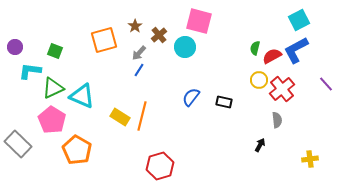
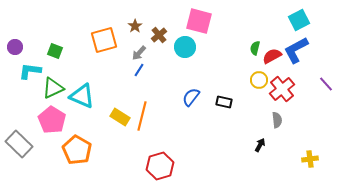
gray rectangle: moved 1 px right
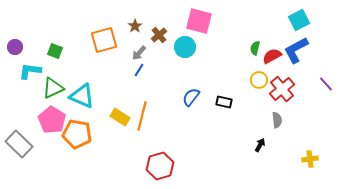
orange pentagon: moved 16 px up; rotated 20 degrees counterclockwise
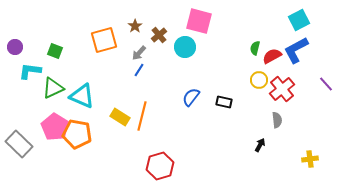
pink pentagon: moved 3 px right, 7 px down
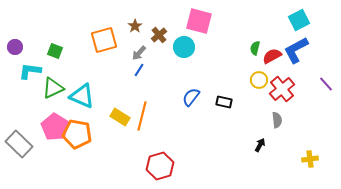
cyan circle: moved 1 px left
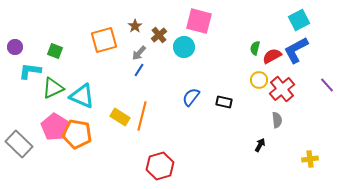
purple line: moved 1 px right, 1 px down
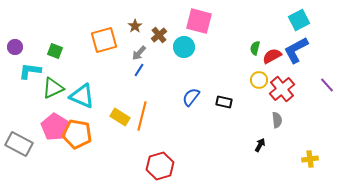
gray rectangle: rotated 16 degrees counterclockwise
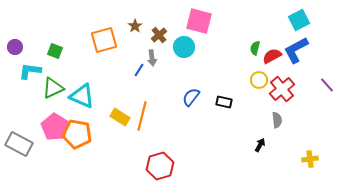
gray arrow: moved 13 px right, 5 px down; rotated 49 degrees counterclockwise
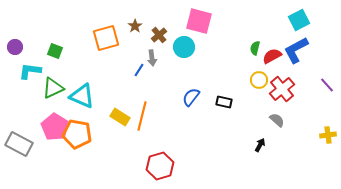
orange square: moved 2 px right, 2 px up
gray semicircle: rotated 42 degrees counterclockwise
yellow cross: moved 18 px right, 24 px up
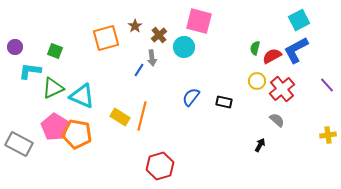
yellow circle: moved 2 px left, 1 px down
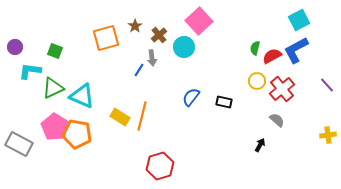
pink square: rotated 32 degrees clockwise
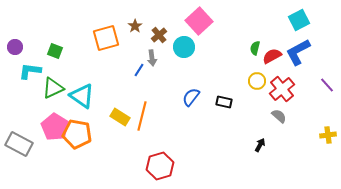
blue L-shape: moved 2 px right, 2 px down
cyan triangle: rotated 12 degrees clockwise
gray semicircle: moved 2 px right, 4 px up
